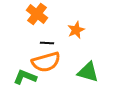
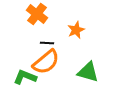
orange semicircle: rotated 24 degrees counterclockwise
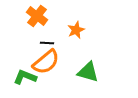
orange cross: moved 2 px down
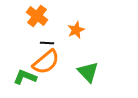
green triangle: rotated 30 degrees clockwise
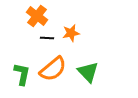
orange star: moved 5 px left, 3 px down; rotated 12 degrees clockwise
black line: moved 5 px up
orange semicircle: moved 7 px right, 7 px down
green L-shape: moved 3 px left, 3 px up; rotated 80 degrees clockwise
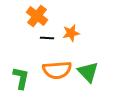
orange semicircle: moved 4 px right, 1 px down; rotated 36 degrees clockwise
green L-shape: moved 1 px left, 4 px down
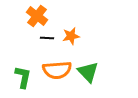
orange star: moved 3 px down
green L-shape: moved 2 px right, 1 px up
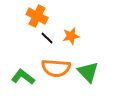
orange cross: rotated 10 degrees counterclockwise
black line: rotated 40 degrees clockwise
orange semicircle: moved 1 px left, 2 px up; rotated 8 degrees clockwise
green L-shape: rotated 65 degrees counterclockwise
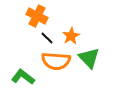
orange star: rotated 18 degrees counterclockwise
orange semicircle: moved 7 px up
green triangle: moved 1 px right, 14 px up
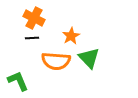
orange cross: moved 3 px left, 2 px down
black line: moved 15 px left; rotated 48 degrees counterclockwise
green L-shape: moved 5 px left, 4 px down; rotated 30 degrees clockwise
